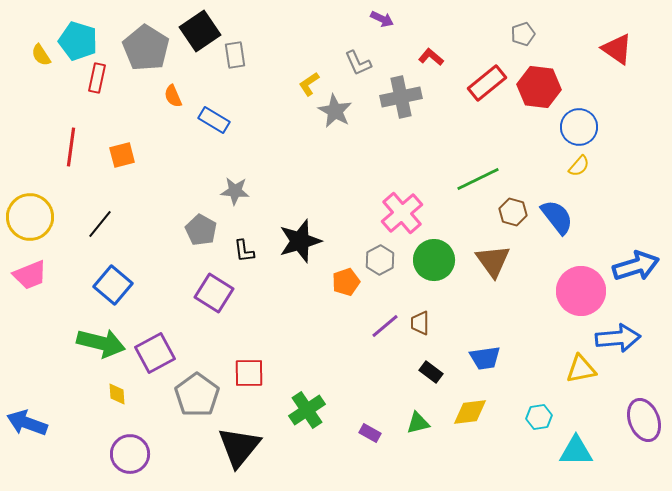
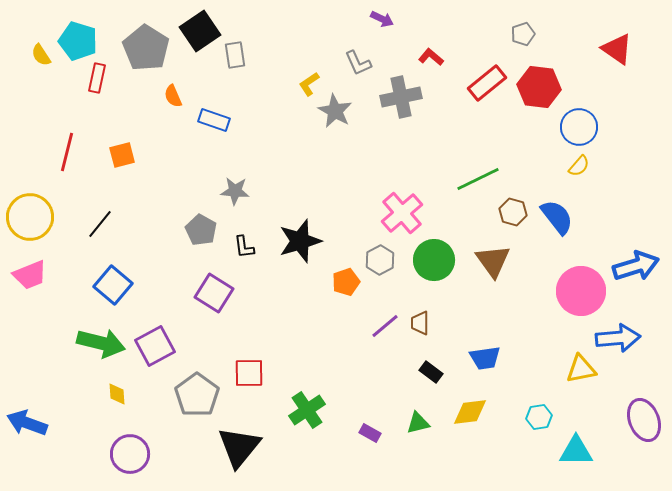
blue rectangle at (214, 120): rotated 12 degrees counterclockwise
red line at (71, 147): moved 4 px left, 5 px down; rotated 6 degrees clockwise
black L-shape at (244, 251): moved 4 px up
purple square at (155, 353): moved 7 px up
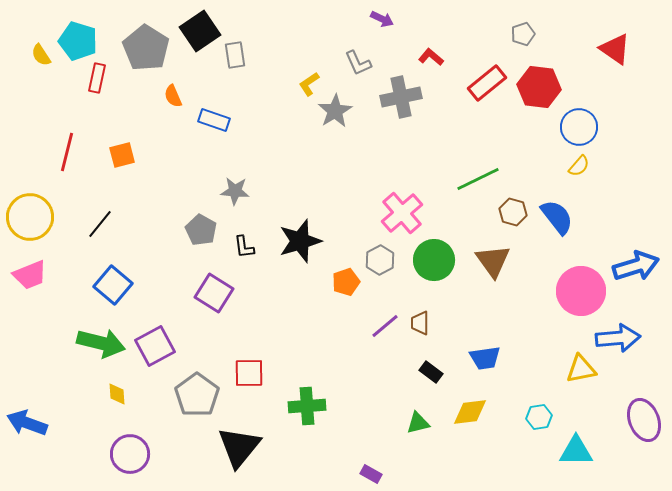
red triangle at (617, 49): moved 2 px left
gray star at (335, 111): rotated 12 degrees clockwise
green cross at (307, 410): moved 4 px up; rotated 30 degrees clockwise
purple rectangle at (370, 433): moved 1 px right, 41 px down
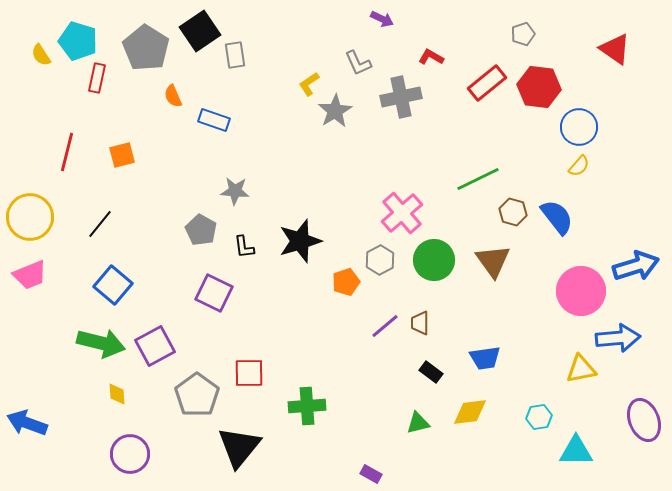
red L-shape at (431, 57): rotated 10 degrees counterclockwise
purple square at (214, 293): rotated 6 degrees counterclockwise
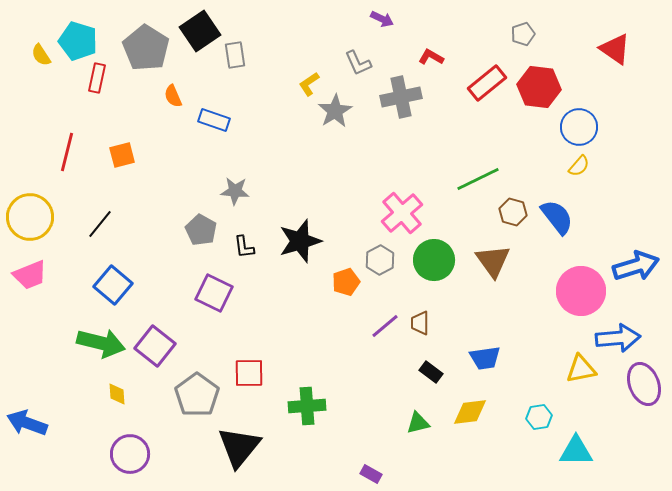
purple square at (155, 346): rotated 24 degrees counterclockwise
purple ellipse at (644, 420): moved 36 px up
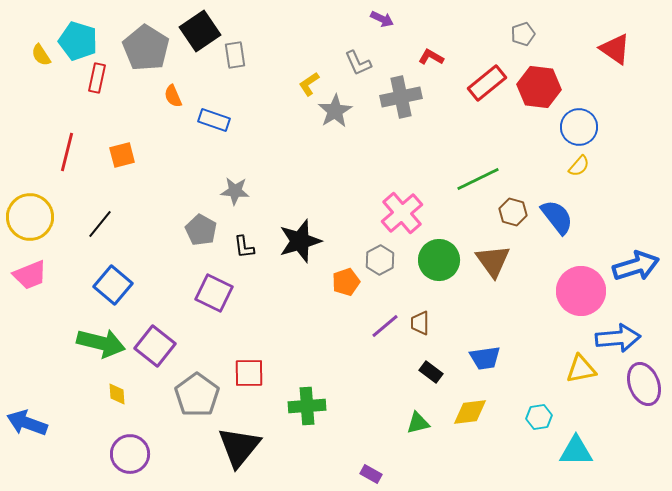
green circle at (434, 260): moved 5 px right
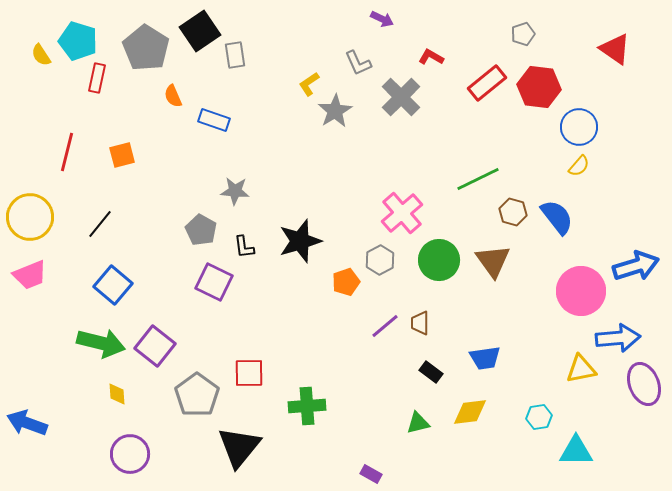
gray cross at (401, 97): rotated 33 degrees counterclockwise
purple square at (214, 293): moved 11 px up
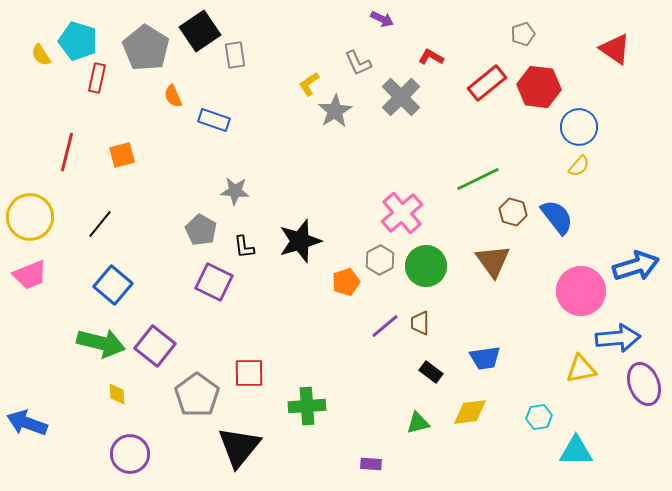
green circle at (439, 260): moved 13 px left, 6 px down
purple rectangle at (371, 474): moved 10 px up; rotated 25 degrees counterclockwise
